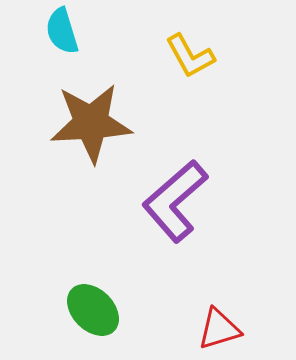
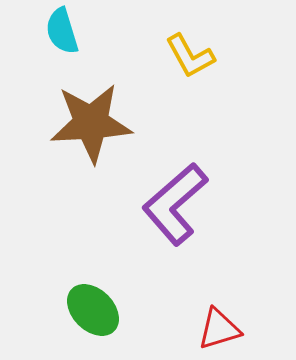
purple L-shape: moved 3 px down
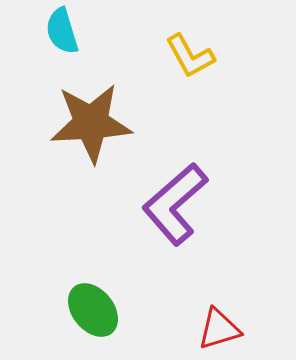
green ellipse: rotated 6 degrees clockwise
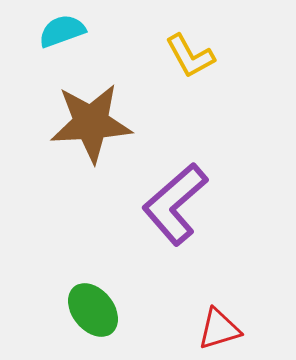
cyan semicircle: rotated 87 degrees clockwise
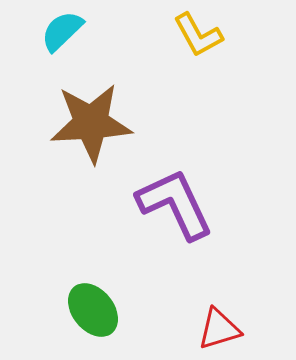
cyan semicircle: rotated 24 degrees counterclockwise
yellow L-shape: moved 8 px right, 21 px up
purple L-shape: rotated 106 degrees clockwise
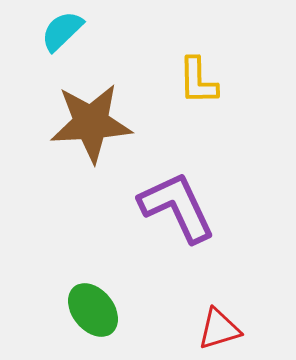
yellow L-shape: moved 46 px down; rotated 28 degrees clockwise
purple L-shape: moved 2 px right, 3 px down
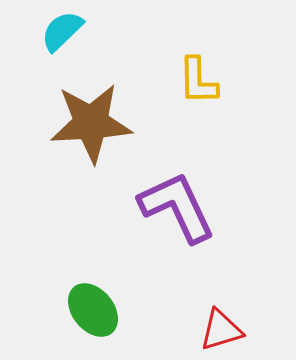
red triangle: moved 2 px right, 1 px down
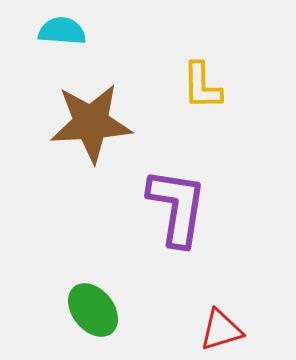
cyan semicircle: rotated 48 degrees clockwise
yellow L-shape: moved 4 px right, 5 px down
purple L-shape: rotated 34 degrees clockwise
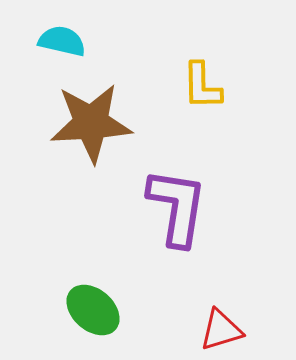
cyan semicircle: moved 10 px down; rotated 9 degrees clockwise
green ellipse: rotated 10 degrees counterclockwise
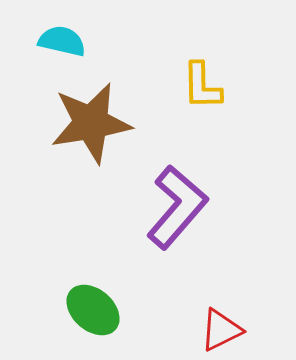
brown star: rotated 6 degrees counterclockwise
purple L-shape: rotated 32 degrees clockwise
red triangle: rotated 9 degrees counterclockwise
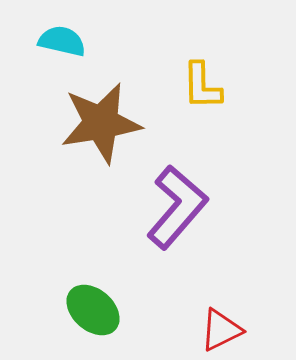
brown star: moved 10 px right
